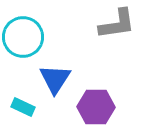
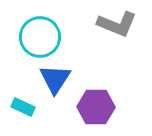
gray L-shape: rotated 30 degrees clockwise
cyan circle: moved 17 px right
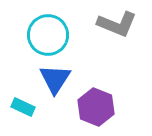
cyan circle: moved 8 px right, 2 px up
purple hexagon: rotated 21 degrees clockwise
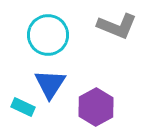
gray L-shape: moved 2 px down
blue triangle: moved 5 px left, 5 px down
purple hexagon: rotated 9 degrees clockwise
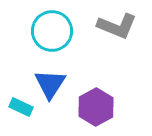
cyan circle: moved 4 px right, 4 px up
cyan rectangle: moved 2 px left
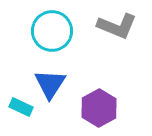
purple hexagon: moved 3 px right, 1 px down
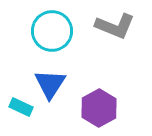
gray L-shape: moved 2 px left
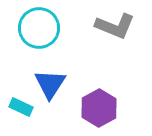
cyan circle: moved 13 px left, 3 px up
